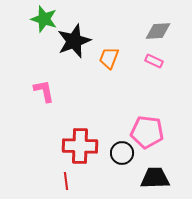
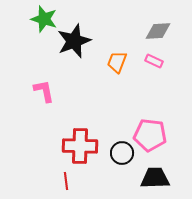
orange trapezoid: moved 8 px right, 4 px down
pink pentagon: moved 3 px right, 3 px down
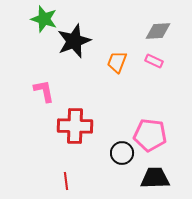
red cross: moved 5 px left, 20 px up
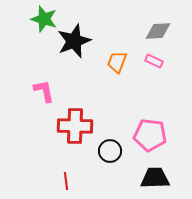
black circle: moved 12 px left, 2 px up
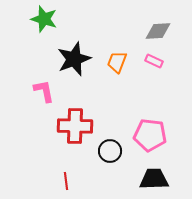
black star: moved 18 px down
black trapezoid: moved 1 px left, 1 px down
